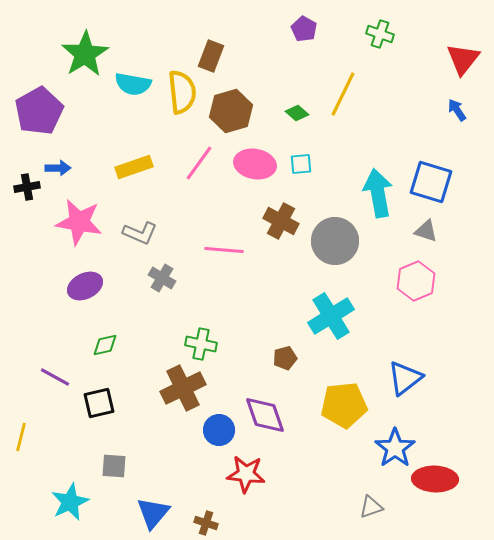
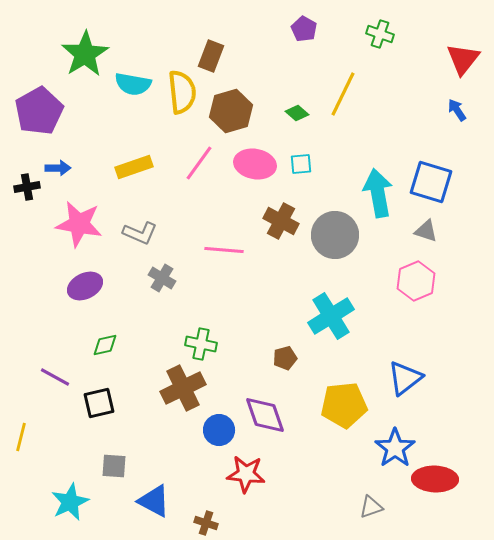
pink star at (79, 222): moved 2 px down
gray circle at (335, 241): moved 6 px up
blue triangle at (153, 513): moved 1 px right, 12 px up; rotated 42 degrees counterclockwise
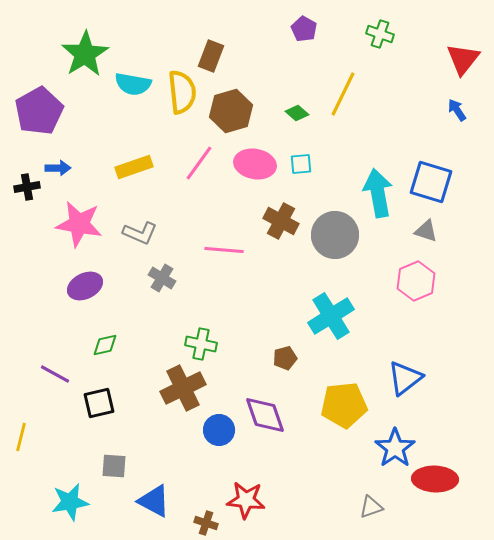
purple line at (55, 377): moved 3 px up
red star at (246, 474): moved 26 px down
cyan star at (70, 502): rotated 15 degrees clockwise
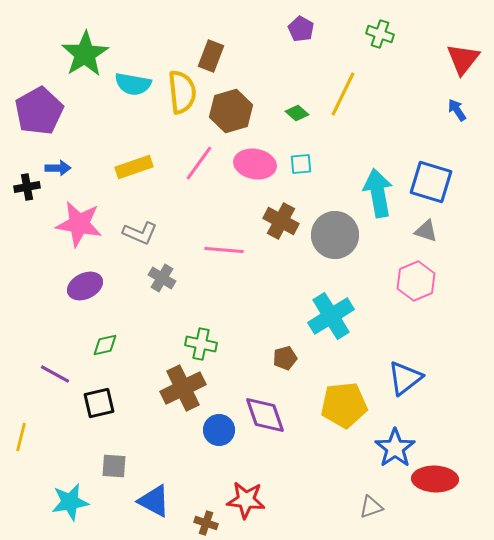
purple pentagon at (304, 29): moved 3 px left
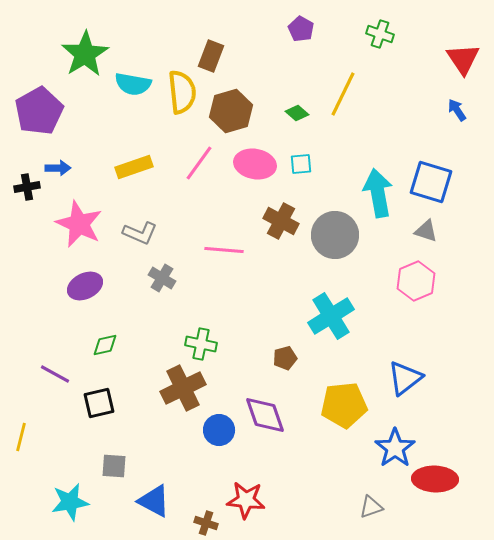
red triangle at (463, 59): rotated 12 degrees counterclockwise
pink star at (79, 224): rotated 15 degrees clockwise
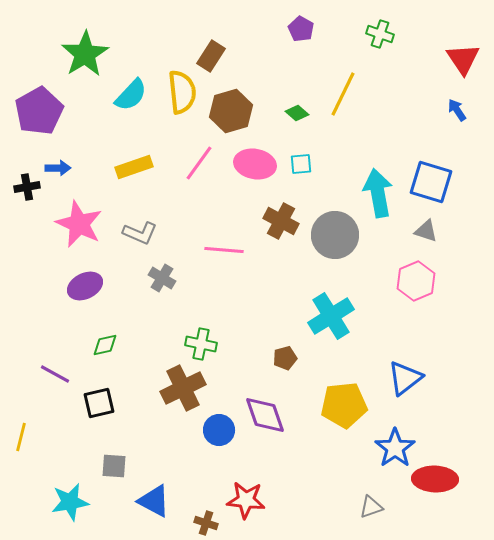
brown rectangle at (211, 56): rotated 12 degrees clockwise
cyan semicircle at (133, 84): moved 2 px left, 11 px down; rotated 57 degrees counterclockwise
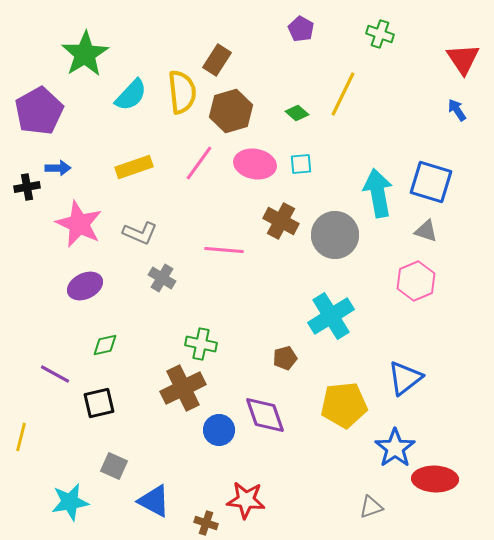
brown rectangle at (211, 56): moved 6 px right, 4 px down
gray square at (114, 466): rotated 20 degrees clockwise
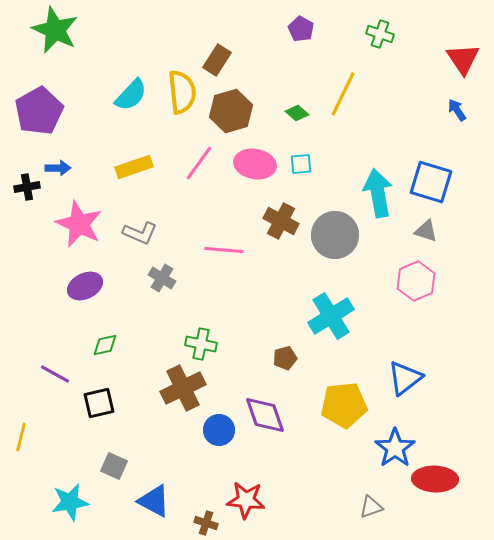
green star at (85, 54): moved 30 px left, 24 px up; rotated 15 degrees counterclockwise
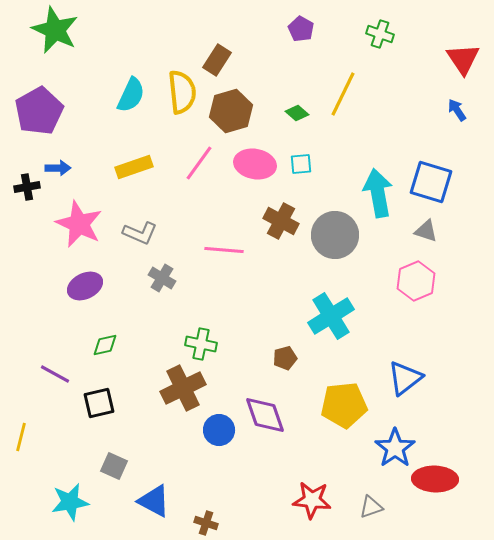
cyan semicircle at (131, 95): rotated 18 degrees counterclockwise
red star at (246, 500): moved 66 px right
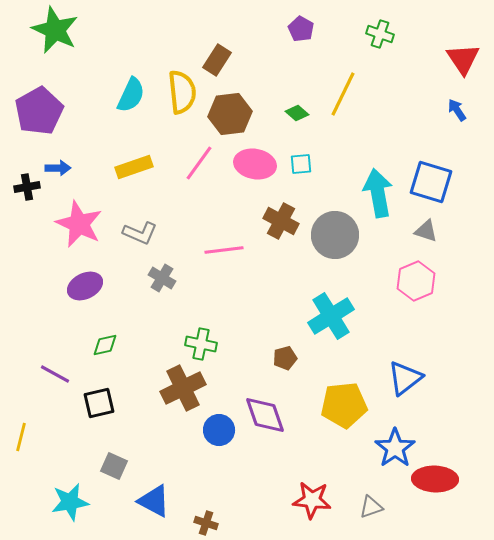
brown hexagon at (231, 111): moved 1 px left, 3 px down; rotated 9 degrees clockwise
pink line at (224, 250): rotated 12 degrees counterclockwise
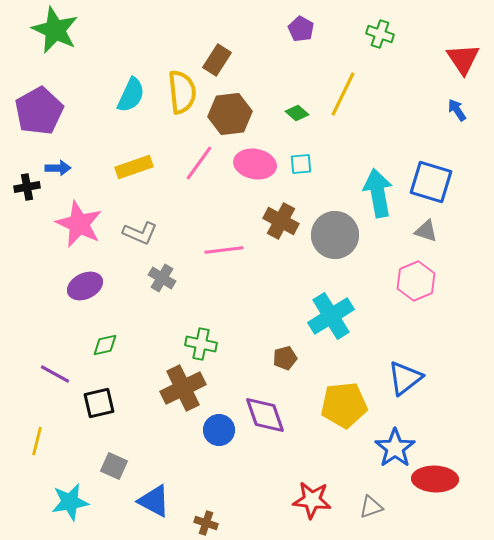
yellow line at (21, 437): moved 16 px right, 4 px down
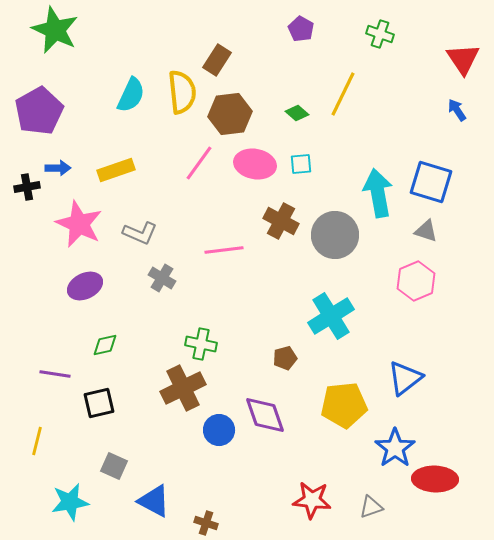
yellow rectangle at (134, 167): moved 18 px left, 3 px down
purple line at (55, 374): rotated 20 degrees counterclockwise
